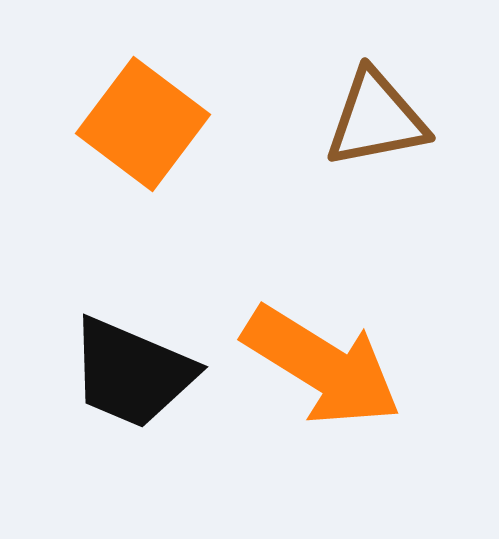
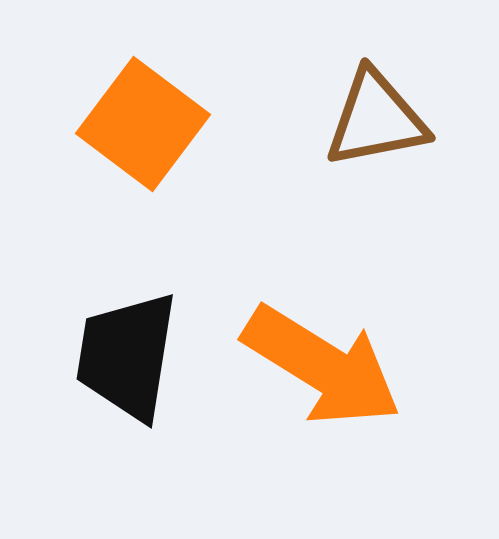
black trapezoid: moved 5 px left, 17 px up; rotated 76 degrees clockwise
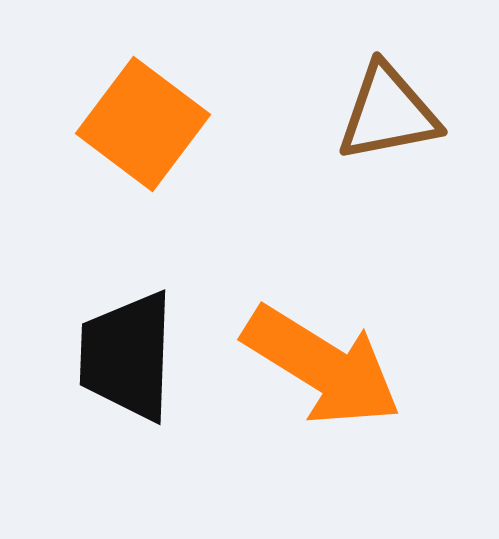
brown triangle: moved 12 px right, 6 px up
black trapezoid: rotated 7 degrees counterclockwise
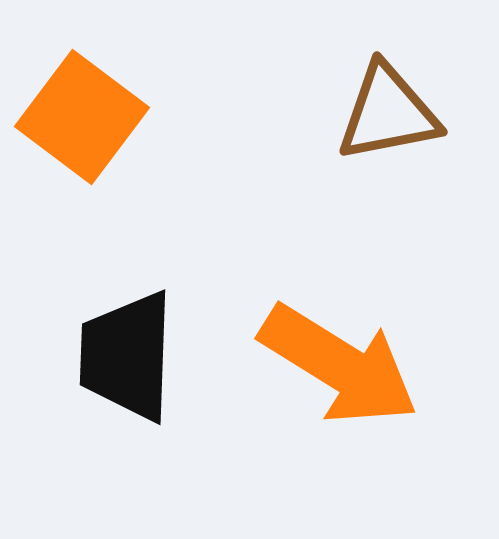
orange square: moved 61 px left, 7 px up
orange arrow: moved 17 px right, 1 px up
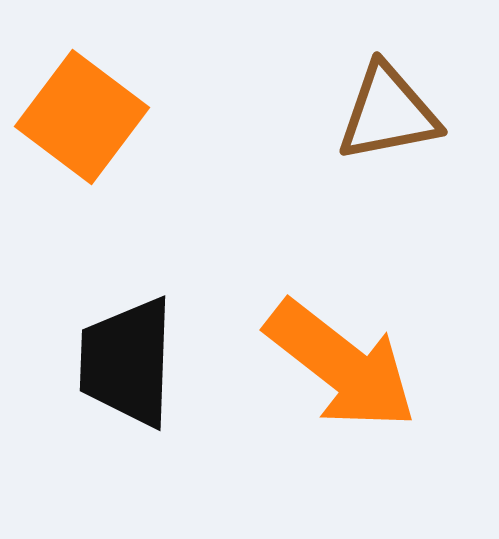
black trapezoid: moved 6 px down
orange arrow: moved 2 px right; rotated 6 degrees clockwise
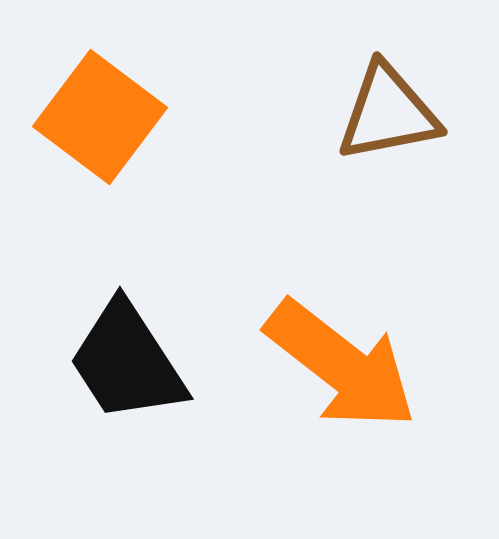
orange square: moved 18 px right
black trapezoid: rotated 35 degrees counterclockwise
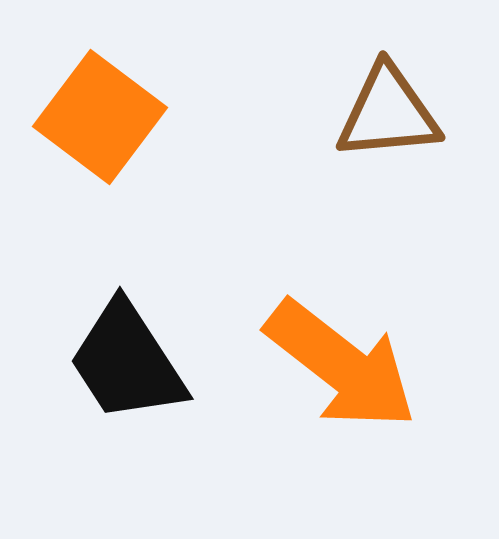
brown triangle: rotated 6 degrees clockwise
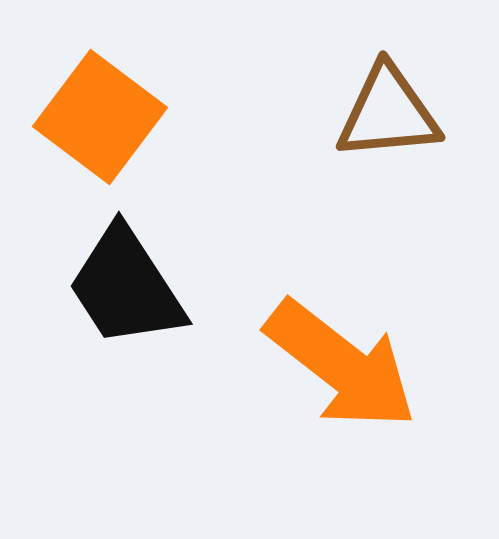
black trapezoid: moved 1 px left, 75 px up
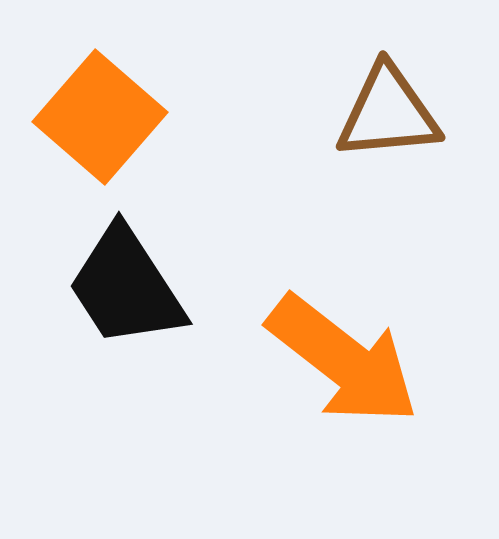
orange square: rotated 4 degrees clockwise
orange arrow: moved 2 px right, 5 px up
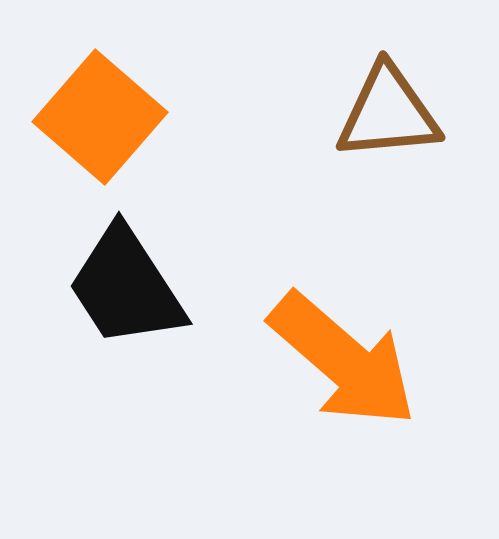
orange arrow: rotated 3 degrees clockwise
